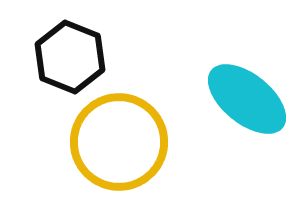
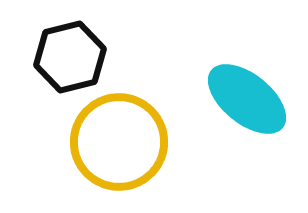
black hexagon: rotated 24 degrees clockwise
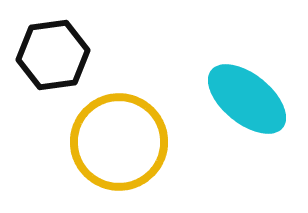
black hexagon: moved 17 px left, 2 px up; rotated 6 degrees clockwise
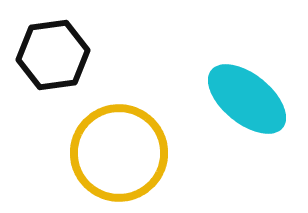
yellow circle: moved 11 px down
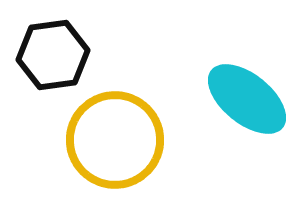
yellow circle: moved 4 px left, 13 px up
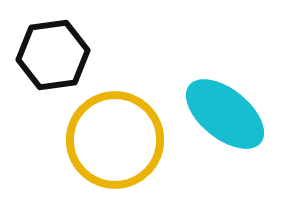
cyan ellipse: moved 22 px left, 15 px down
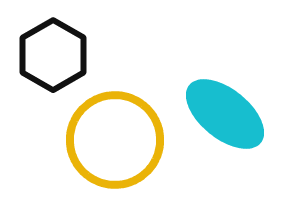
black hexagon: rotated 22 degrees counterclockwise
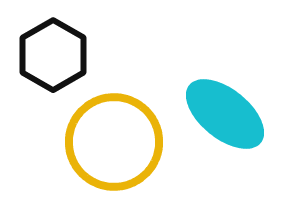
yellow circle: moved 1 px left, 2 px down
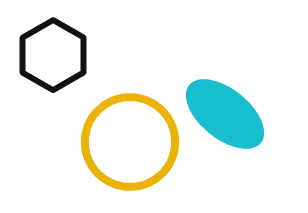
yellow circle: moved 16 px right
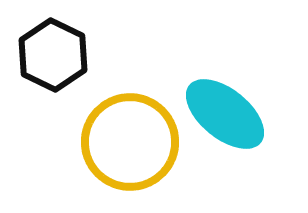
black hexagon: rotated 4 degrees counterclockwise
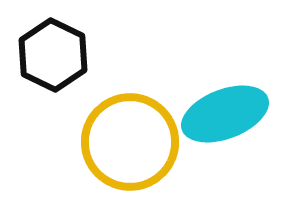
cyan ellipse: rotated 60 degrees counterclockwise
